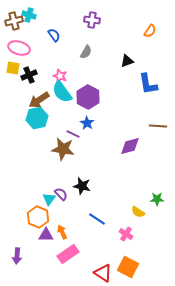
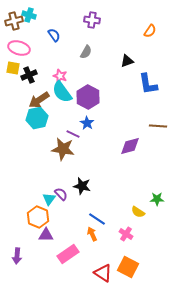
orange arrow: moved 30 px right, 2 px down
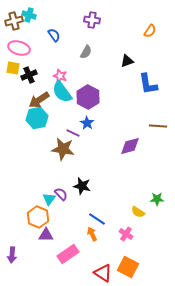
purple line: moved 1 px up
purple arrow: moved 5 px left, 1 px up
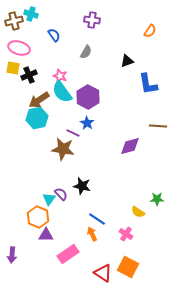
cyan cross: moved 2 px right, 1 px up
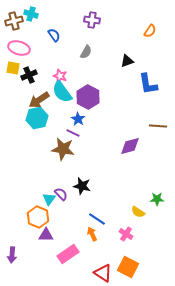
blue star: moved 9 px left, 4 px up
